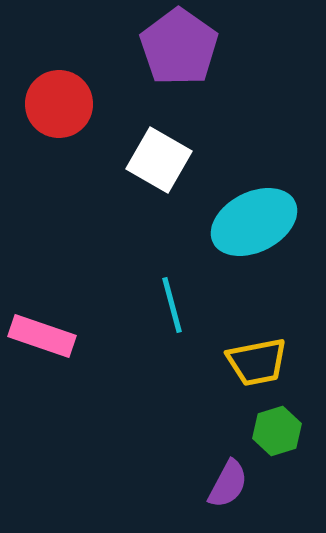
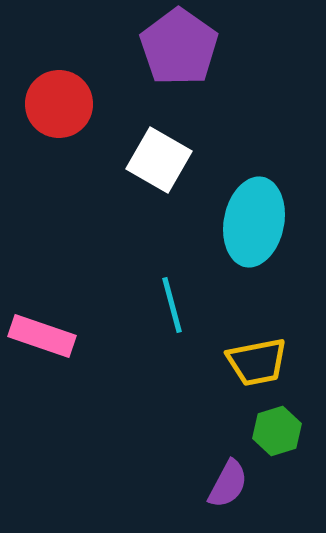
cyan ellipse: rotated 52 degrees counterclockwise
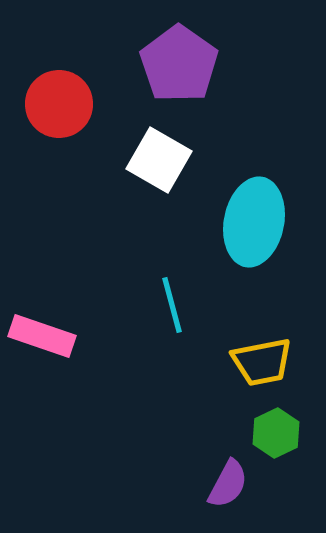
purple pentagon: moved 17 px down
yellow trapezoid: moved 5 px right
green hexagon: moved 1 px left, 2 px down; rotated 9 degrees counterclockwise
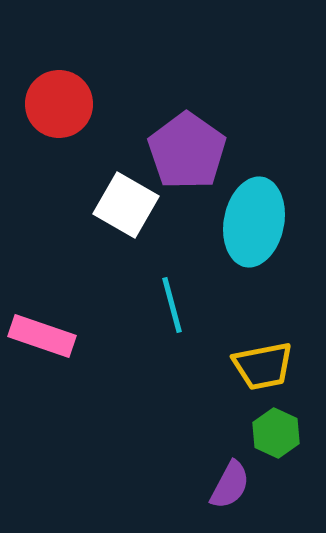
purple pentagon: moved 8 px right, 87 px down
white square: moved 33 px left, 45 px down
yellow trapezoid: moved 1 px right, 4 px down
green hexagon: rotated 9 degrees counterclockwise
purple semicircle: moved 2 px right, 1 px down
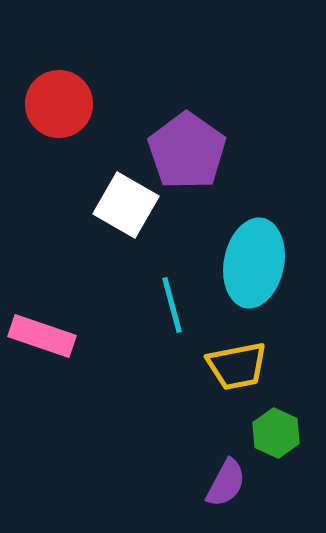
cyan ellipse: moved 41 px down
yellow trapezoid: moved 26 px left
purple semicircle: moved 4 px left, 2 px up
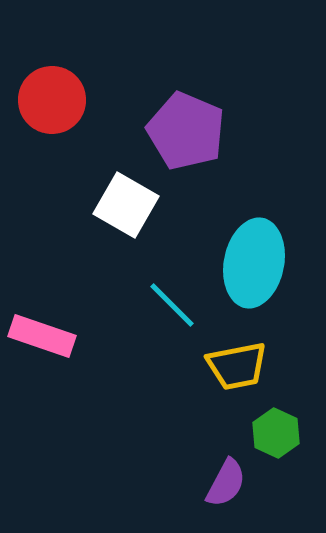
red circle: moved 7 px left, 4 px up
purple pentagon: moved 1 px left, 20 px up; rotated 12 degrees counterclockwise
cyan line: rotated 30 degrees counterclockwise
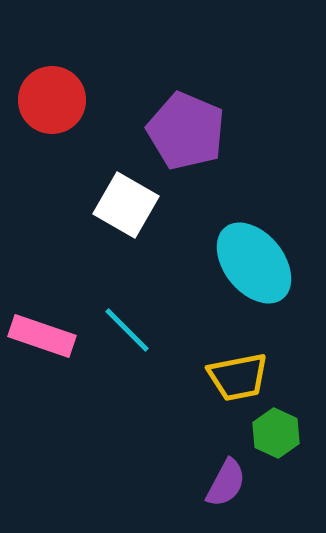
cyan ellipse: rotated 50 degrees counterclockwise
cyan line: moved 45 px left, 25 px down
yellow trapezoid: moved 1 px right, 11 px down
